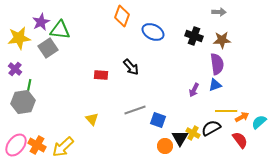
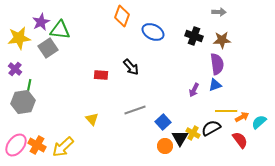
blue square: moved 5 px right, 2 px down; rotated 28 degrees clockwise
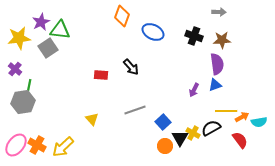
cyan semicircle: rotated 147 degrees counterclockwise
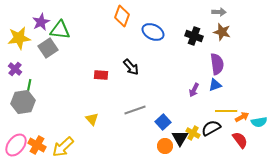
brown star: moved 8 px up; rotated 18 degrees clockwise
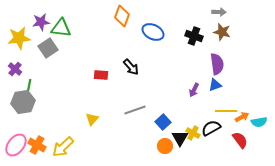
purple star: rotated 18 degrees clockwise
green triangle: moved 1 px right, 2 px up
yellow triangle: rotated 24 degrees clockwise
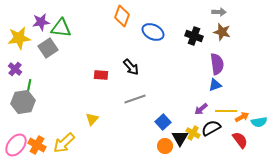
purple arrow: moved 7 px right, 19 px down; rotated 24 degrees clockwise
gray line: moved 11 px up
yellow arrow: moved 1 px right, 4 px up
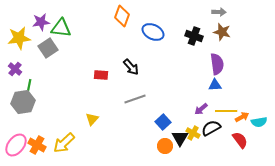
blue triangle: rotated 16 degrees clockwise
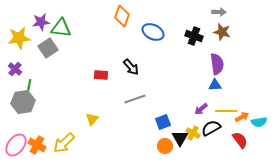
blue square: rotated 21 degrees clockwise
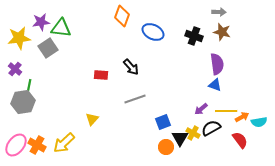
blue triangle: rotated 24 degrees clockwise
orange circle: moved 1 px right, 1 px down
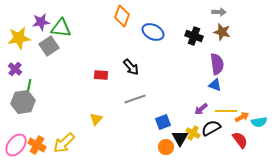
gray square: moved 1 px right, 2 px up
yellow triangle: moved 4 px right
